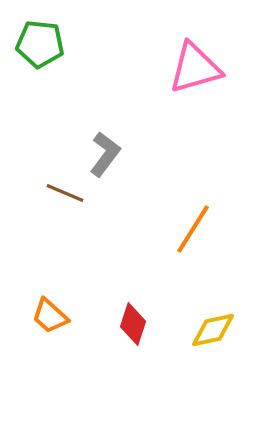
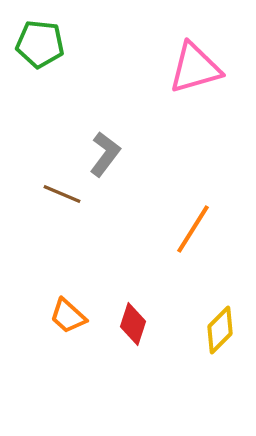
brown line: moved 3 px left, 1 px down
orange trapezoid: moved 18 px right
yellow diamond: moved 7 px right; rotated 33 degrees counterclockwise
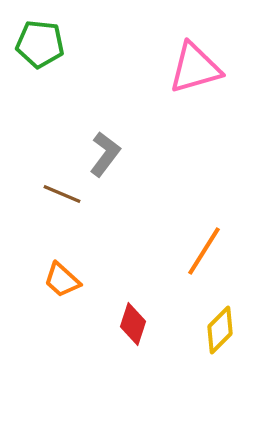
orange line: moved 11 px right, 22 px down
orange trapezoid: moved 6 px left, 36 px up
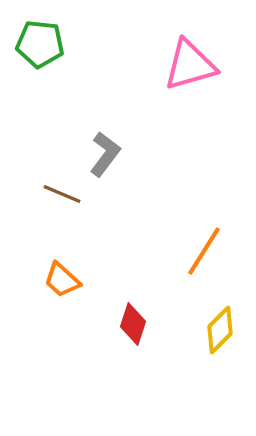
pink triangle: moved 5 px left, 3 px up
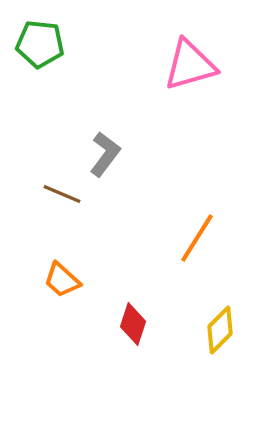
orange line: moved 7 px left, 13 px up
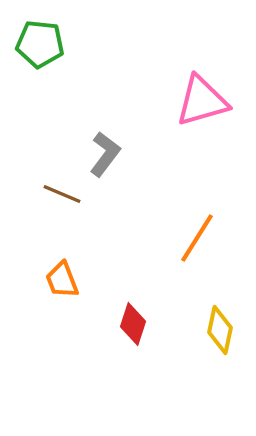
pink triangle: moved 12 px right, 36 px down
orange trapezoid: rotated 27 degrees clockwise
yellow diamond: rotated 33 degrees counterclockwise
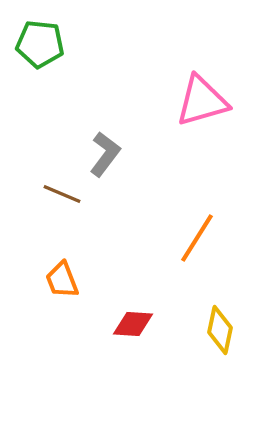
red diamond: rotated 75 degrees clockwise
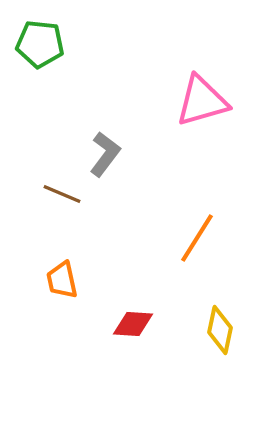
orange trapezoid: rotated 9 degrees clockwise
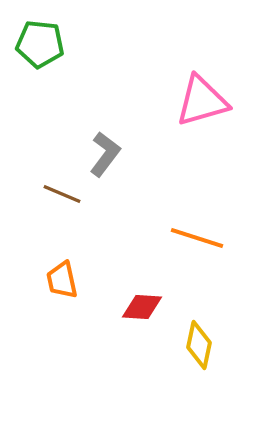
orange line: rotated 76 degrees clockwise
red diamond: moved 9 px right, 17 px up
yellow diamond: moved 21 px left, 15 px down
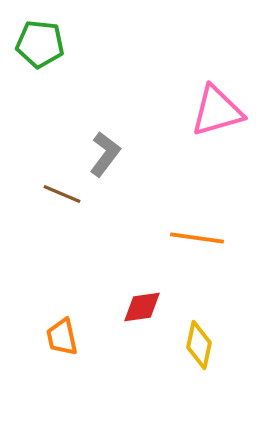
pink triangle: moved 15 px right, 10 px down
orange line: rotated 10 degrees counterclockwise
orange trapezoid: moved 57 px down
red diamond: rotated 12 degrees counterclockwise
